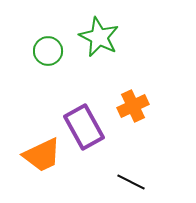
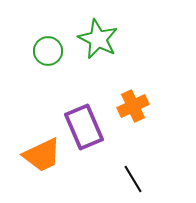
green star: moved 1 px left, 2 px down
purple rectangle: rotated 6 degrees clockwise
black line: moved 2 px right, 3 px up; rotated 32 degrees clockwise
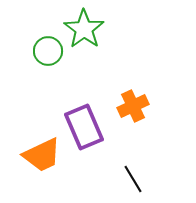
green star: moved 14 px left, 10 px up; rotated 9 degrees clockwise
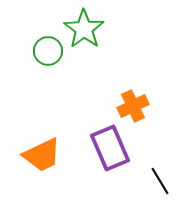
purple rectangle: moved 26 px right, 21 px down
black line: moved 27 px right, 2 px down
